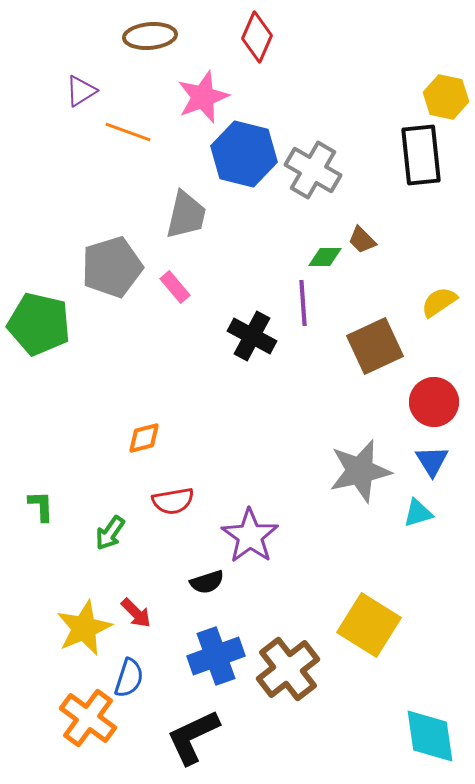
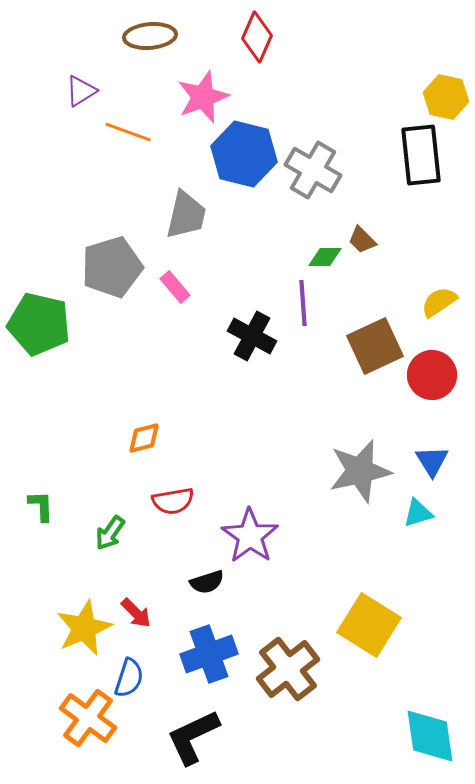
red circle: moved 2 px left, 27 px up
blue cross: moved 7 px left, 2 px up
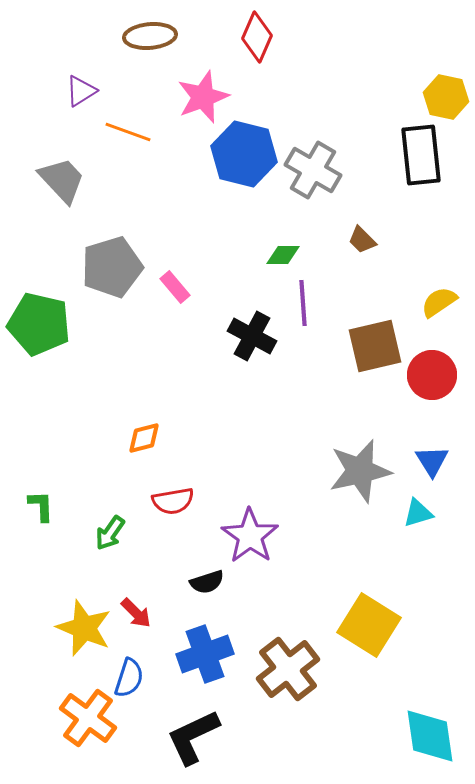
gray trapezoid: moved 124 px left, 35 px up; rotated 56 degrees counterclockwise
green diamond: moved 42 px left, 2 px up
brown square: rotated 12 degrees clockwise
yellow star: rotated 26 degrees counterclockwise
blue cross: moved 4 px left
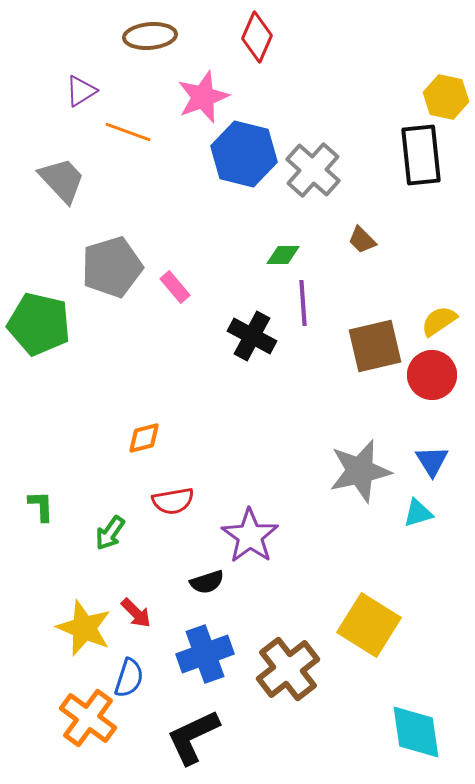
gray cross: rotated 12 degrees clockwise
yellow semicircle: moved 19 px down
cyan diamond: moved 14 px left, 4 px up
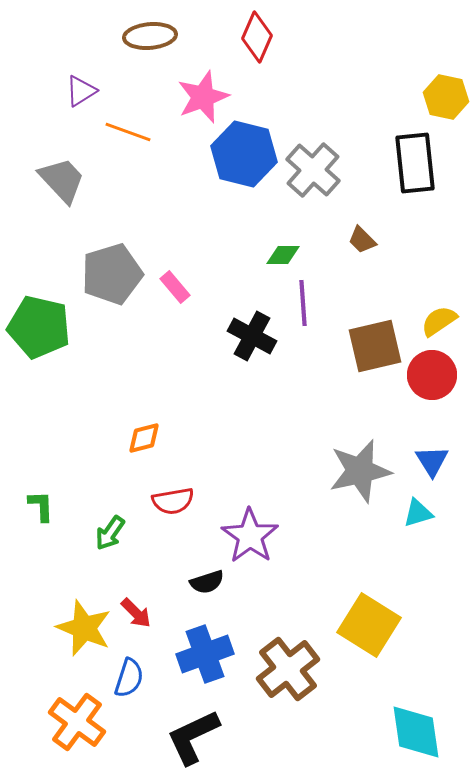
black rectangle: moved 6 px left, 8 px down
gray pentagon: moved 7 px down
green pentagon: moved 3 px down
orange cross: moved 11 px left, 4 px down
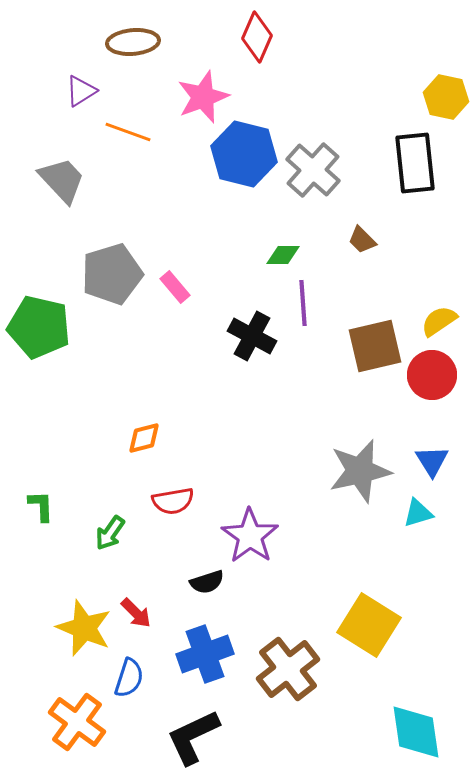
brown ellipse: moved 17 px left, 6 px down
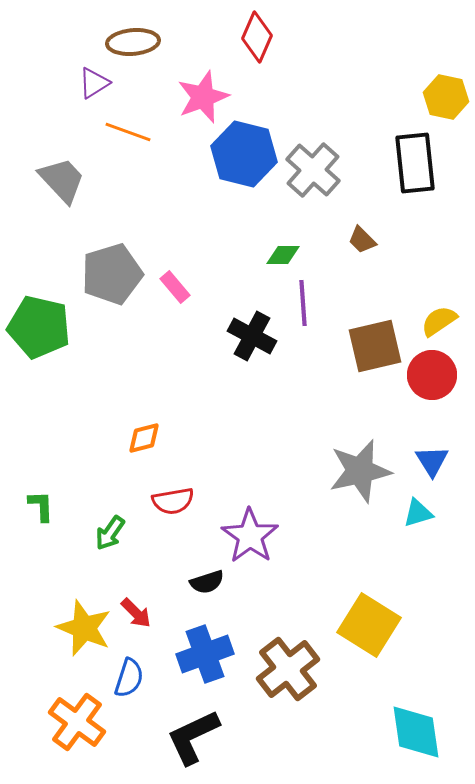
purple triangle: moved 13 px right, 8 px up
